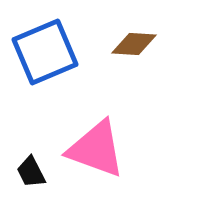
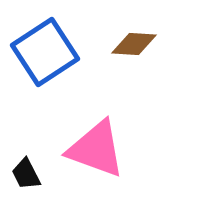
blue square: rotated 10 degrees counterclockwise
black trapezoid: moved 5 px left, 2 px down
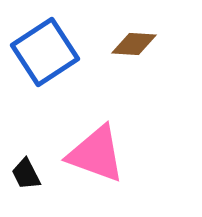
pink triangle: moved 5 px down
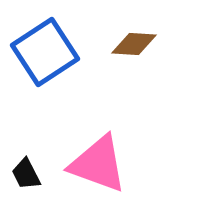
pink triangle: moved 2 px right, 10 px down
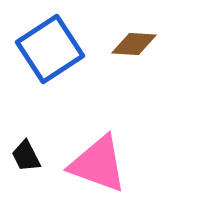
blue square: moved 5 px right, 3 px up
black trapezoid: moved 18 px up
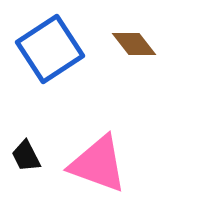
brown diamond: rotated 48 degrees clockwise
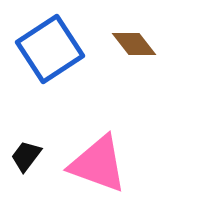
black trapezoid: rotated 64 degrees clockwise
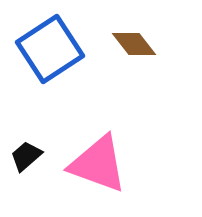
black trapezoid: rotated 12 degrees clockwise
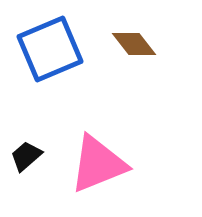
blue square: rotated 10 degrees clockwise
pink triangle: rotated 42 degrees counterclockwise
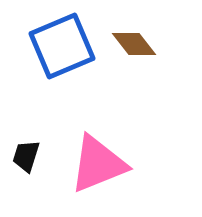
blue square: moved 12 px right, 3 px up
black trapezoid: rotated 32 degrees counterclockwise
